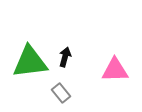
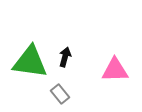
green triangle: rotated 15 degrees clockwise
gray rectangle: moved 1 px left, 1 px down
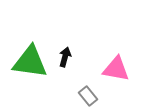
pink triangle: moved 1 px right, 1 px up; rotated 12 degrees clockwise
gray rectangle: moved 28 px right, 2 px down
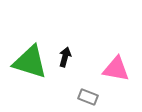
green triangle: rotated 9 degrees clockwise
gray rectangle: moved 1 px down; rotated 30 degrees counterclockwise
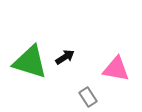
black arrow: rotated 42 degrees clockwise
gray rectangle: rotated 36 degrees clockwise
